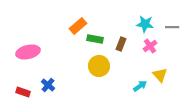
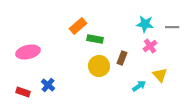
brown rectangle: moved 1 px right, 14 px down
cyan arrow: moved 1 px left
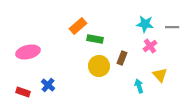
cyan arrow: rotated 72 degrees counterclockwise
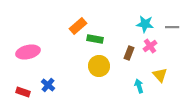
brown rectangle: moved 7 px right, 5 px up
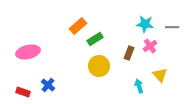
green rectangle: rotated 42 degrees counterclockwise
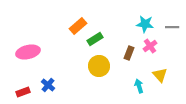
red rectangle: rotated 40 degrees counterclockwise
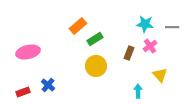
yellow circle: moved 3 px left
cyan arrow: moved 1 px left, 5 px down; rotated 16 degrees clockwise
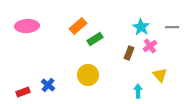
cyan star: moved 4 px left, 3 px down; rotated 24 degrees clockwise
pink ellipse: moved 1 px left, 26 px up; rotated 10 degrees clockwise
yellow circle: moved 8 px left, 9 px down
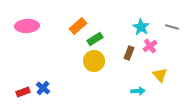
gray line: rotated 16 degrees clockwise
yellow circle: moved 6 px right, 14 px up
blue cross: moved 5 px left, 3 px down
cyan arrow: rotated 88 degrees clockwise
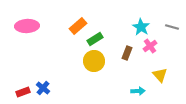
brown rectangle: moved 2 px left
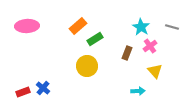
yellow circle: moved 7 px left, 5 px down
yellow triangle: moved 5 px left, 4 px up
